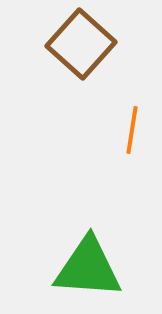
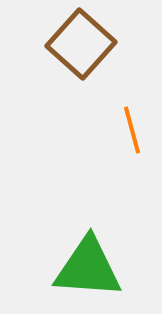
orange line: rotated 24 degrees counterclockwise
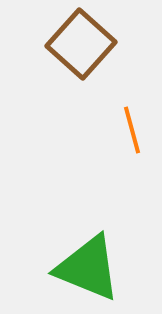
green triangle: rotated 18 degrees clockwise
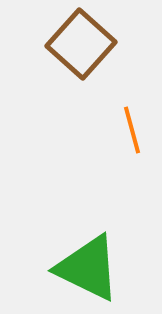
green triangle: rotated 4 degrees clockwise
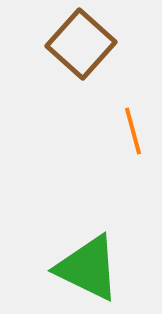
orange line: moved 1 px right, 1 px down
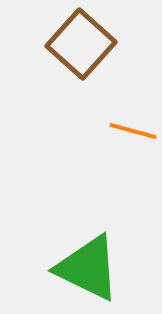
orange line: rotated 60 degrees counterclockwise
